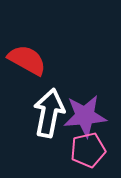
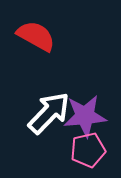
red semicircle: moved 9 px right, 24 px up
white arrow: rotated 33 degrees clockwise
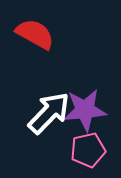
red semicircle: moved 1 px left, 2 px up
purple star: moved 6 px up
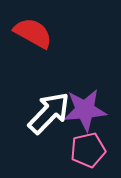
red semicircle: moved 2 px left, 1 px up
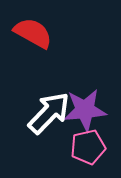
pink pentagon: moved 3 px up
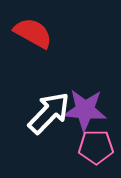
purple star: rotated 9 degrees clockwise
pink pentagon: moved 8 px right; rotated 12 degrees clockwise
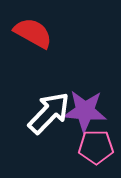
purple star: moved 1 px down
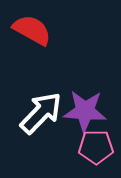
red semicircle: moved 1 px left, 3 px up
white arrow: moved 8 px left
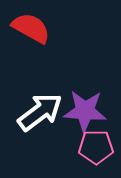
red semicircle: moved 1 px left, 2 px up
white arrow: moved 1 px left, 1 px up; rotated 9 degrees clockwise
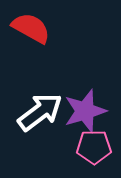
purple star: rotated 21 degrees counterclockwise
pink pentagon: moved 2 px left
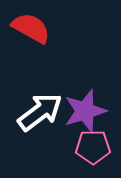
pink pentagon: moved 1 px left
